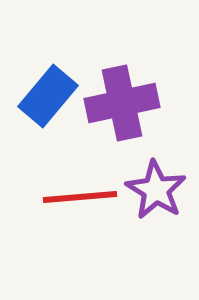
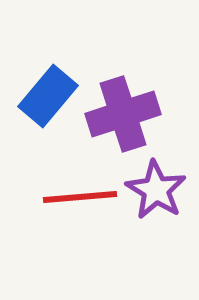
purple cross: moved 1 px right, 11 px down; rotated 6 degrees counterclockwise
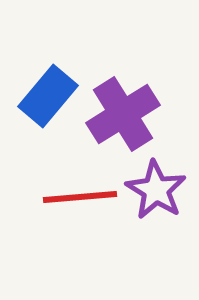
purple cross: rotated 14 degrees counterclockwise
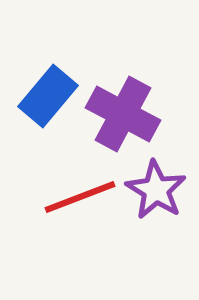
purple cross: rotated 30 degrees counterclockwise
red line: rotated 16 degrees counterclockwise
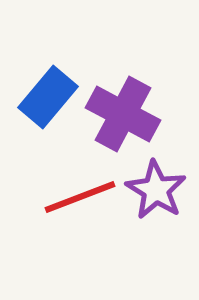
blue rectangle: moved 1 px down
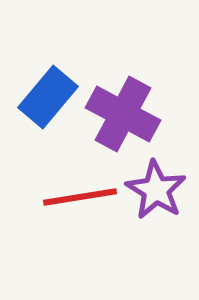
red line: rotated 12 degrees clockwise
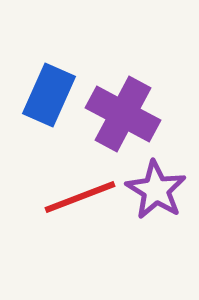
blue rectangle: moved 1 px right, 2 px up; rotated 16 degrees counterclockwise
red line: rotated 12 degrees counterclockwise
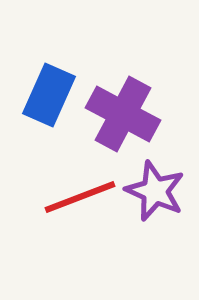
purple star: moved 1 px left, 1 px down; rotated 8 degrees counterclockwise
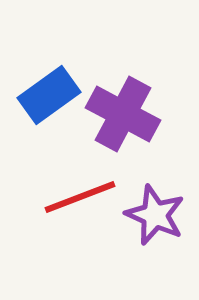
blue rectangle: rotated 30 degrees clockwise
purple star: moved 24 px down
